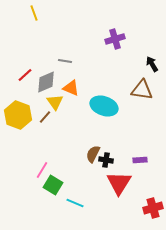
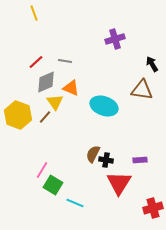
red line: moved 11 px right, 13 px up
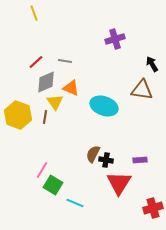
brown line: rotated 32 degrees counterclockwise
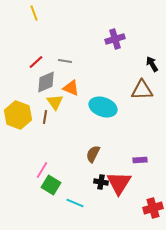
brown triangle: rotated 10 degrees counterclockwise
cyan ellipse: moved 1 px left, 1 px down
black cross: moved 5 px left, 22 px down
green square: moved 2 px left
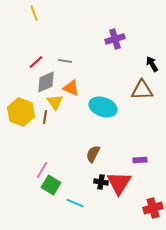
yellow hexagon: moved 3 px right, 3 px up
